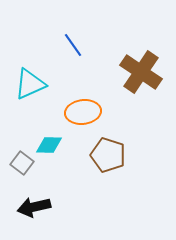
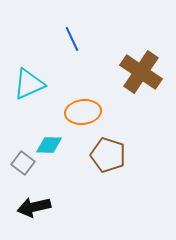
blue line: moved 1 px left, 6 px up; rotated 10 degrees clockwise
cyan triangle: moved 1 px left
gray square: moved 1 px right
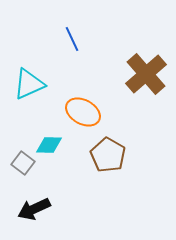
brown cross: moved 5 px right, 2 px down; rotated 15 degrees clockwise
orange ellipse: rotated 36 degrees clockwise
brown pentagon: rotated 12 degrees clockwise
black arrow: moved 2 px down; rotated 12 degrees counterclockwise
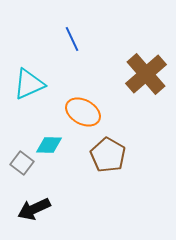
gray square: moved 1 px left
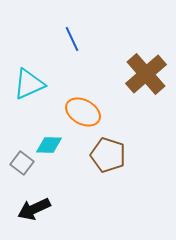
brown pentagon: rotated 12 degrees counterclockwise
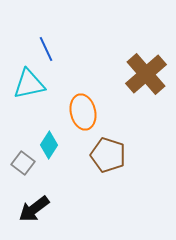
blue line: moved 26 px left, 10 px down
cyan triangle: rotated 12 degrees clockwise
orange ellipse: rotated 48 degrees clockwise
cyan diamond: rotated 60 degrees counterclockwise
gray square: moved 1 px right
black arrow: rotated 12 degrees counterclockwise
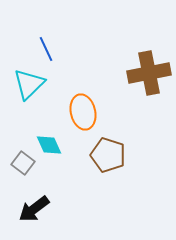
brown cross: moved 3 px right, 1 px up; rotated 30 degrees clockwise
cyan triangle: rotated 32 degrees counterclockwise
cyan diamond: rotated 56 degrees counterclockwise
